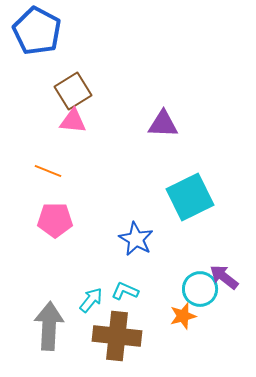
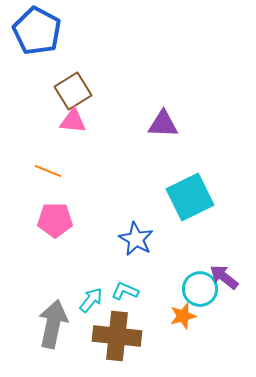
gray arrow: moved 4 px right, 2 px up; rotated 9 degrees clockwise
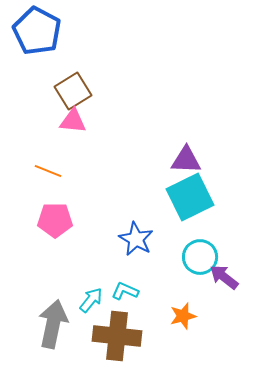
purple triangle: moved 23 px right, 36 px down
cyan circle: moved 32 px up
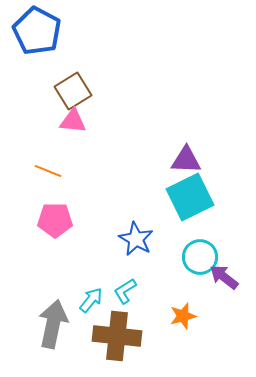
cyan L-shape: rotated 56 degrees counterclockwise
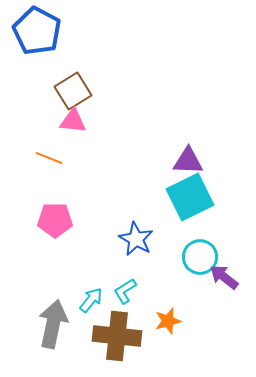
purple triangle: moved 2 px right, 1 px down
orange line: moved 1 px right, 13 px up
orange star: moved 15 px left, 5 px down
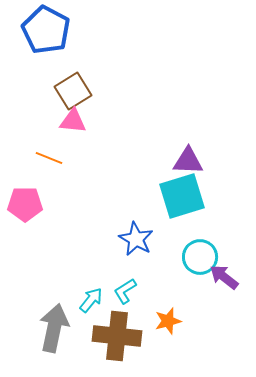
blue pentagon: moved 9 px right, 1 px up
cyan square: moved 8 px left, 1 px up; rotated 9 degrees clockwise
pink pentagon: moved 30 px left, 16 px up
gray arrow: moved 1 px right, 4 px down
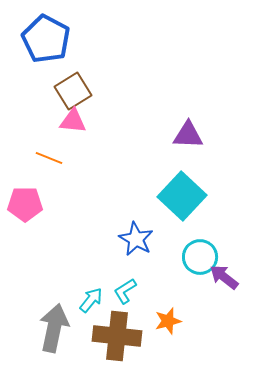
blue pentagon: moved 9 px down
purple triangle: moved 26 px up
cyan square: rotated 30 degrees counterclockwise
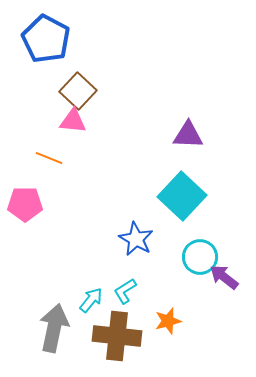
brown square: moved 5 px right; rotated 15 degrees counterclockwise
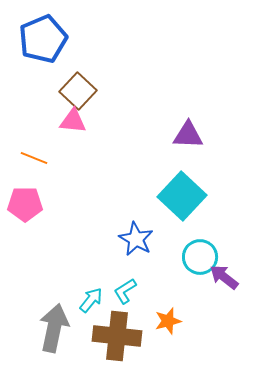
blue pentagon: moved 3 px left; rotated 21 degrees clockwise
orange line: moved 15 px left
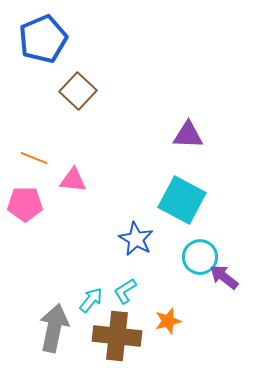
pink triangle: moved 59 px down
cyan square: moved 4 px down; rotated 15 degrees counterclockwise
